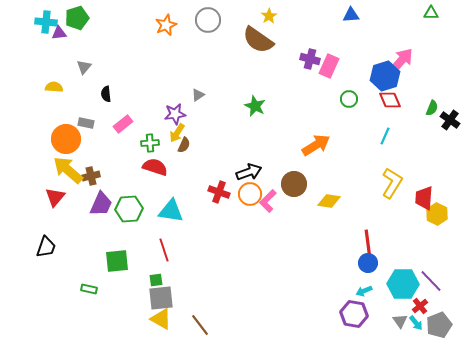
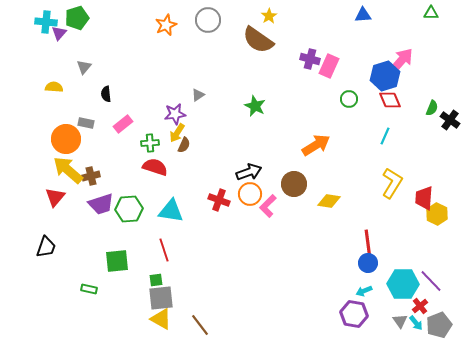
blue triangle at (351, 15): moved 12 px right
purple triangle at (59, 33): rotated 42 degrees counterclockwise
red cross at (219, 192): moved 8 px down
pink L-shape at (268, 201): moved 5 px down
purple trapezoid at (101, 204): rotated 48 degrees clockwise
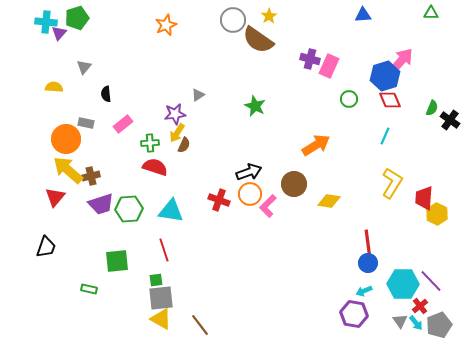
gray circle at (208, 20): moved 25 px right
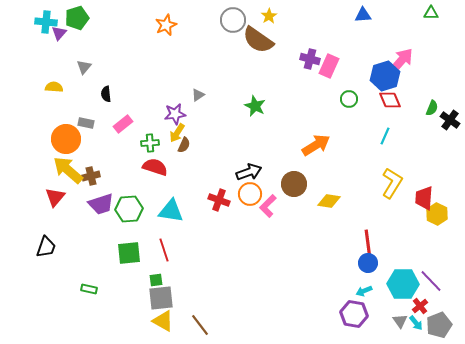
green square at (117, 261): moved 12 px right, 8 px up
yellow triangle at (161, 319): moved 2 px right, 2 px down
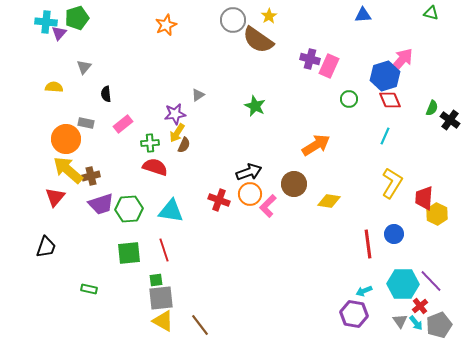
green triangle at (431, 13): rotated 14 degrees clockwise
blue circle at (368, 263): moved 26 px right, 29 px up
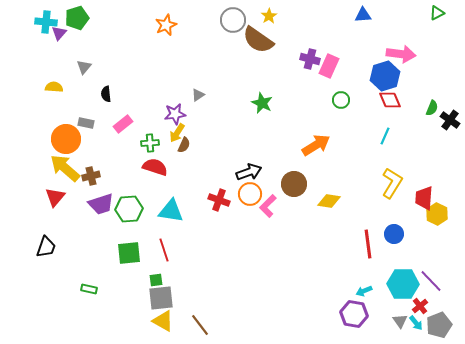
green triangle at (431, 13): moved 6 px right; rotated 42 degrees counterclockwise
pink arrow at (401, 61): moved 7 px up; rotated 56 degrees clockwise
green circle at (349, 99): moved 8 px left, 1 px down
green star at (255, 106): moved 7 px right, 3 px up
yellow arrow at (68, 170): moved 3 px left, 2 px up
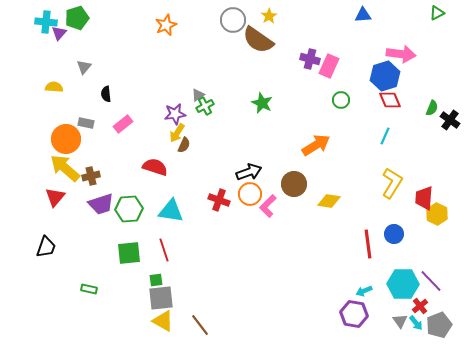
green cross at (150, 143): moved 55 px right, 37 px up; rotated 24 degrees counterclockwise
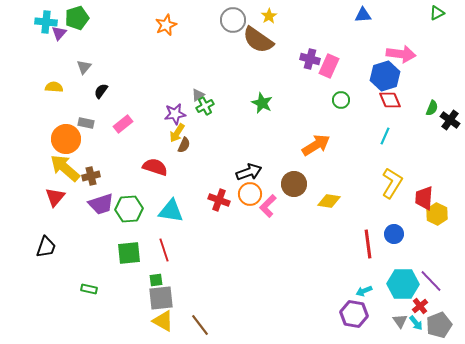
black semicircle at (106, 94): moved 5 px left, 3 px up; rotated 42 degrees clockwise
